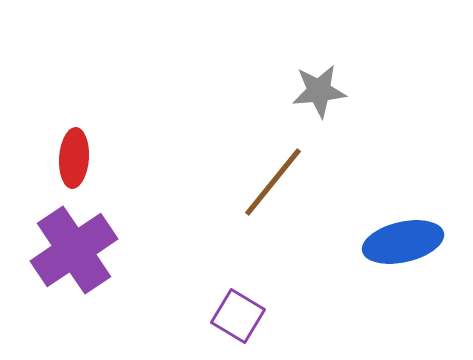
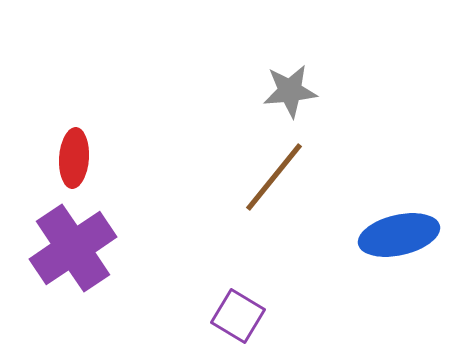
gray star: moved 29 px left
brown line: moved 1 px right, 5 px up
blue ellipse: moved 4 px left, 7 px up
purple cross: moved 1 px left, 2 px up
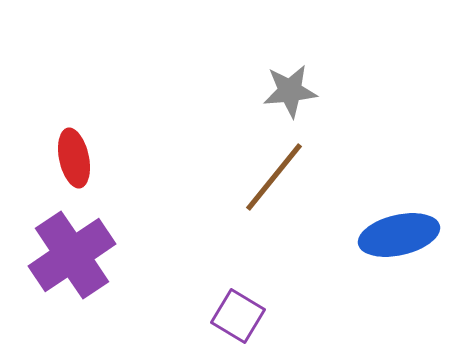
red ellipse: rotated 16 degrees counterclockwise
purple cross: moved 1 px left, 7 px down
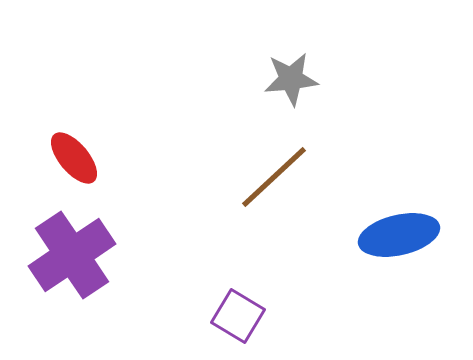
gray star: moved 1 px right, 12 px up
red ellipse: rotated 28 degrees counterclockwise
brown line: rotated 8 degrees clockwise
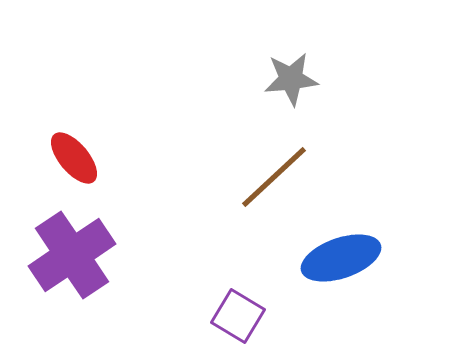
blue ellipse: moved 58 px left, 23 px down; rotated 6 degrees counterclockwise
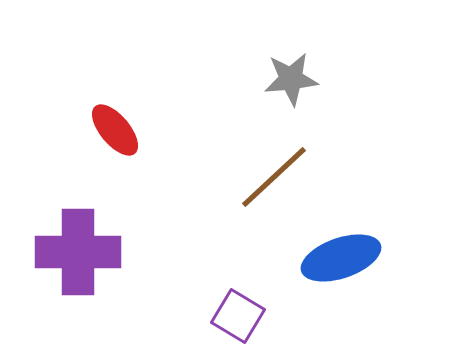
red ellipse: moved 41 px right, 28 px up
purple cross: moved 6 px right, 3 px up; rotated 34 degrees clockwise
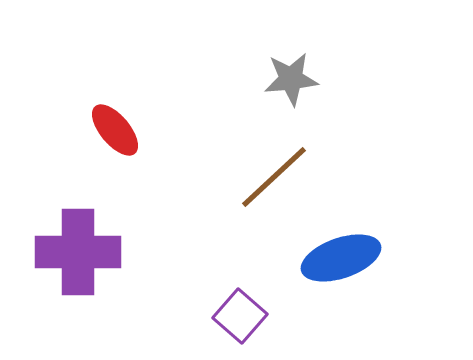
purple square: moved 2 px right; rotated 10 degrees clockwise
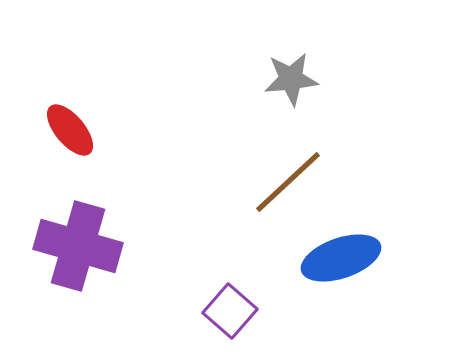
red ellipse: moved 45 px left
brown line: moved 14 px right, 5 px down
purple cross: moved 6 px up; rotated 16 degrees clockwise
purple square: moved 10 px left, 5 px up
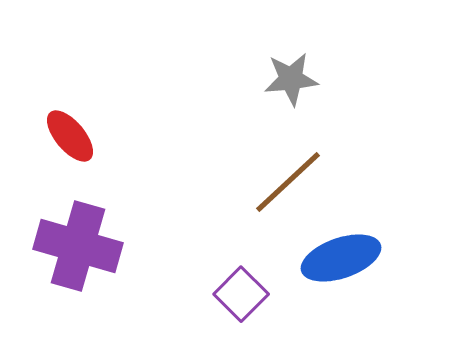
red ellipse: moved 6 px down
purple square: moved 11 px right, 17 px up; rotated 4 degrees clockwise
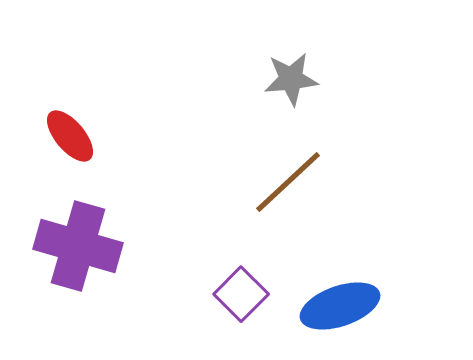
blue ellipse: moved 1 px left, 48 px down
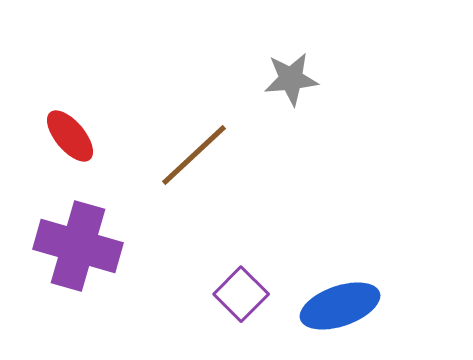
brown line: moved 94 px left, 27 px up
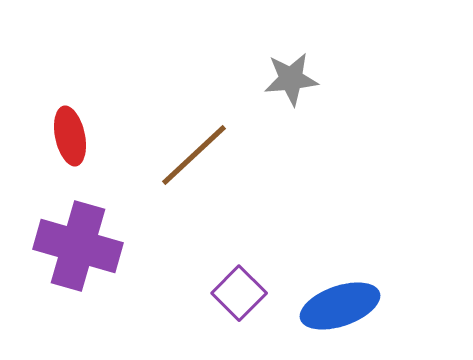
red ellipse: rotated 28 degrees clockwise
purple square: moved 2 px left, 1 px up
